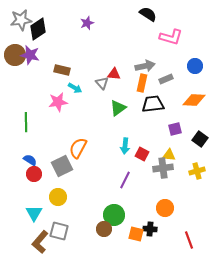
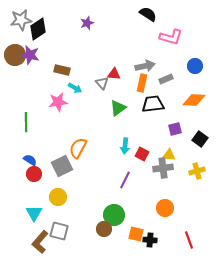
black cross at (150, 229): moved 11 px down
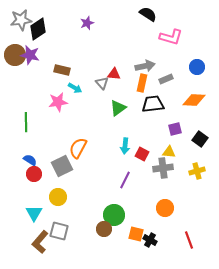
blue circle at (195, 66): moved 2 px right, 1 px down
yellow triangle at (169, 155): moved 3 px up
black cross at (150, 240): rotated 24 degrees clockwise
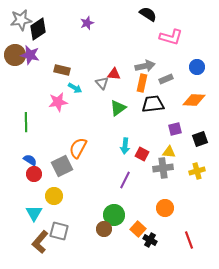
black square at (200, 139): rotated 35 degrees clockwise
yellow circle at (58, 197): moved 4 px left, 1 px up
orange square at (136, 234): moved 2 px right, 5 px up; rotated 28 degrees clockwise
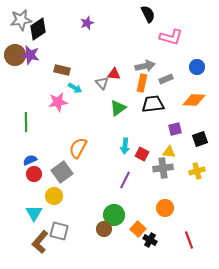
black semicircle at (148, 14): rotated 30 degrees clockwise
blue semicircle at (30, 160): rotated 56 degrees counterclockwise
gray square at (62, 166): moved 6 px down; rotated 10 degrees counterclockwise
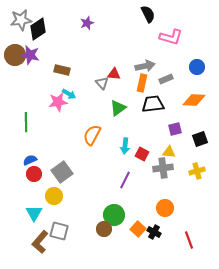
cyan arrow at (75, 88): moved 6 px left, 6 px down
orange semicircle at (78, 148): moved 14 px right, 13 px up
black cross at (150, 240): moved 4 px right, 8 px up
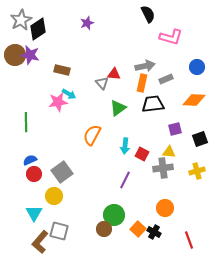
gray star at (21, 20): rotated 20 degrees counterclockwise
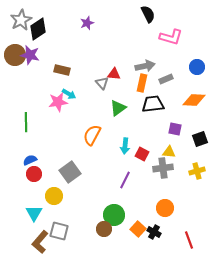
purple square at (175, 129): rotated 24 degrees clockwise
gray square at (62, 172): moved 8 px right
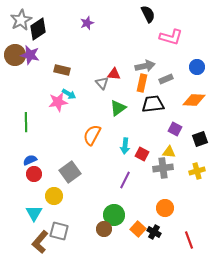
purple square at (175, 129): rotated 16 degrees clockwise
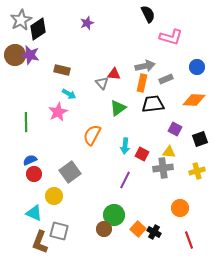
pink star at (58, 102): moved 10 px down; rotated 18 degrees counterclockwise
orange circle at (165, 208): moved 15 px right
cyan triangle at (34, 213): rotated 36 degrees counterclockwise
brown L-shape at (40, 242): rotated 20 degrees counterclockwise
